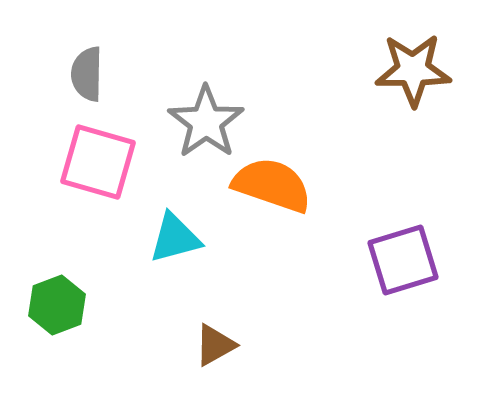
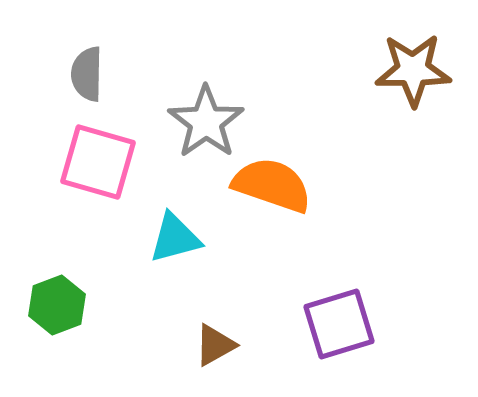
purple square: moved 64 px left, 64 px down
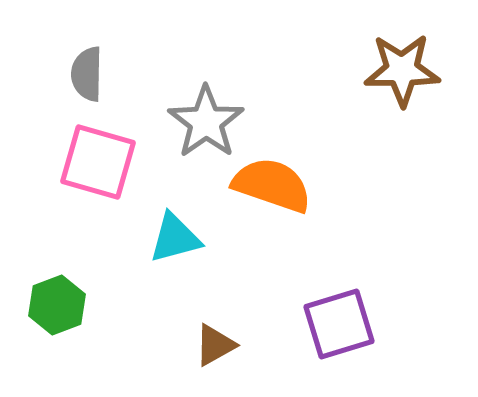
brown star: moved 11 px left
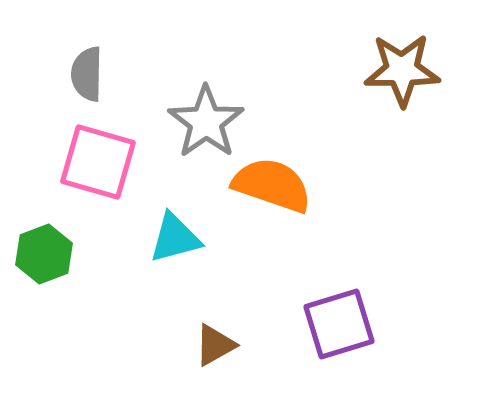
green hexagon: moved 13 px left, 51 px up
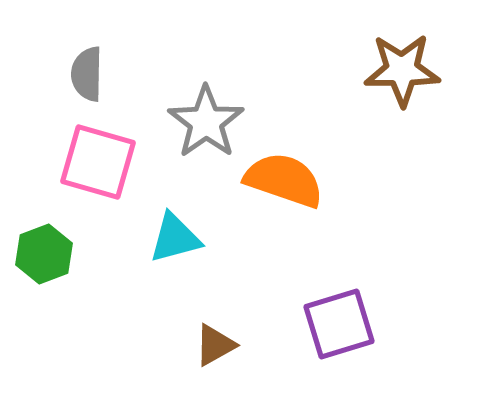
orange semicircle: moved 12 px right, 5 px up
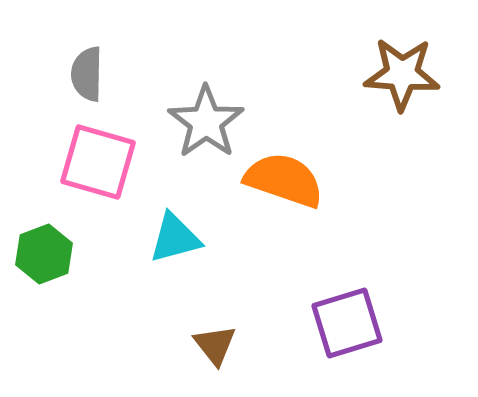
brown star: moved 4 px down; rotated 4 degrees clockwise
purple square: moved 8 px right, 1 px up
brown triangle: rotated 39 degrees counterclockwise
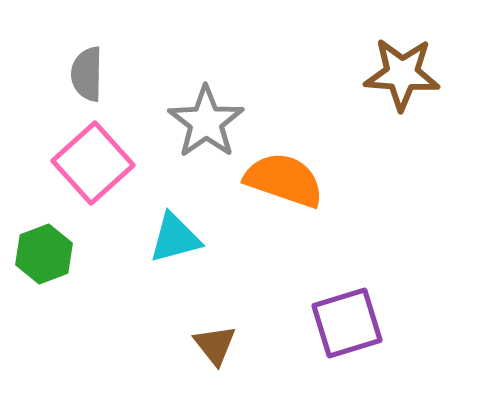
pink square: moved 5 px left, 1 px down; rotated 32 degrees clockwise
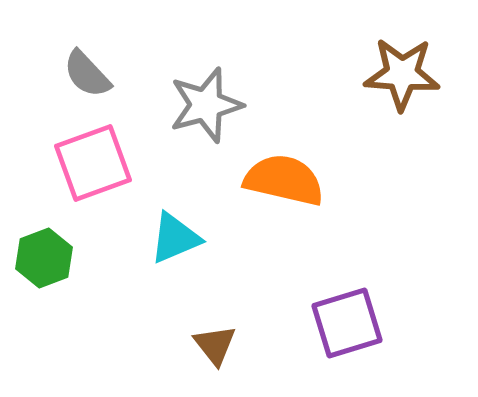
gray semicircle: rotated 44 degrees counterclockwise
gray star: moved 17 px up; rotated 20 degrees clockwise
pink square: rotated 22 degrees clockwise
orange semicircle: rotated 6 degrees counterclockwise
cyan triangle: rotated 8 degrees counterclockwise
green hexagon: moved 4 px down
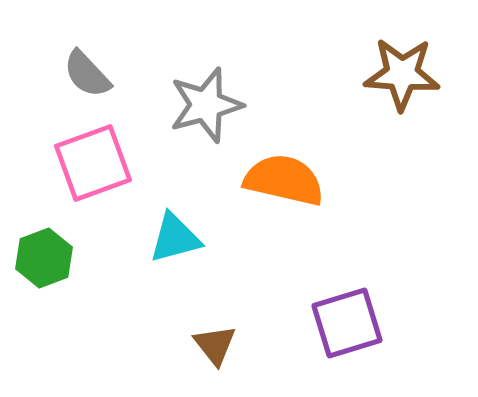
cyan triangle: rotated 8 degrees clockwise
